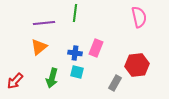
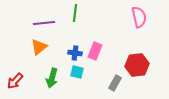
pink rectangle: moved 1 px left, 3 px down
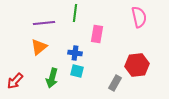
pink rectangle: moved 2 px right, 17 px up; rotated 12 degrees counterclockwise
cyan square: moved 1 px up
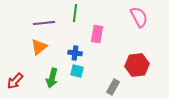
pink semicircle: rotated 15 degrees counterclockwise
gray rectangle: moved 2 px left, 4 px down
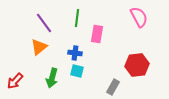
green line: moved 2 px right, 5 px down
purple line: rotated 60 degrees clockwise
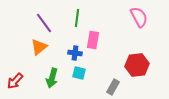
pink rectangle: moved 4 px left, 6 px down
cyan square: moved 2 px right, 2 px down
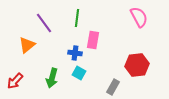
orange triangle: moved 12 px left, 2 px up
cyan square: rotated 16 degrees clockwise
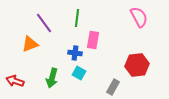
orange triangle: moved 3 px right, 1 px up; rotated 18 degrees clockwise
red arrow: rotated 66 degrees clockwise
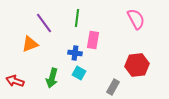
pink semicircle: moved 3 px left, 2 px down
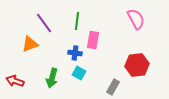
green line: moved 3 px down
